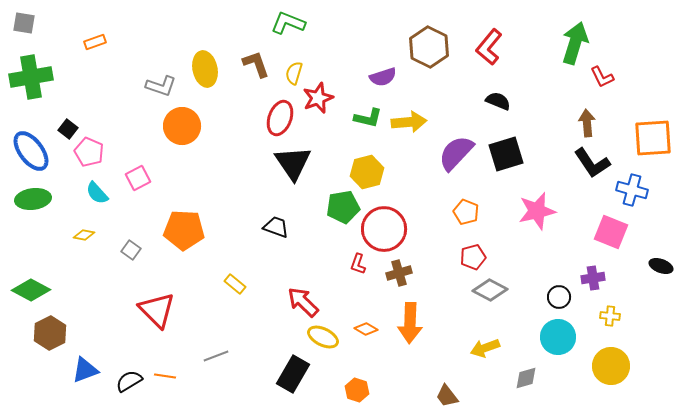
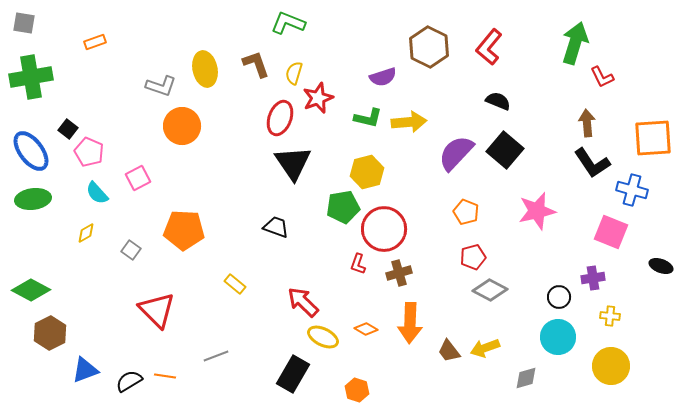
black square at (506, 154): moved 1 px left, 4 px up; rotated 33 degrees counterclockwise
yellow diamond at (84, 235): moved 2 px right, 2 px up; rotated 40 degrees counterclockwise
brown trapezoid at (447, 396): moved 2 px right, 45 px up
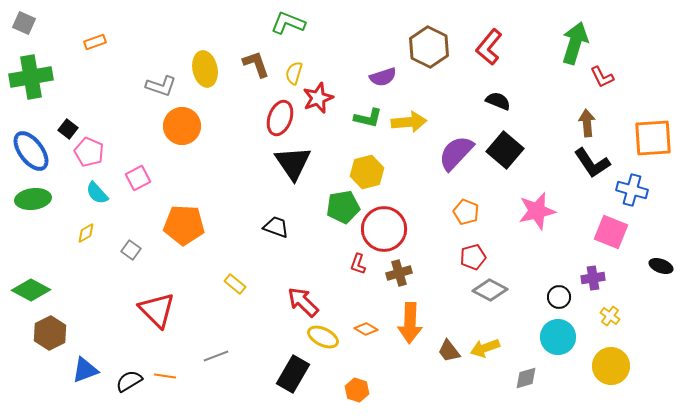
gray square at (24, 23): rotated 15 degrees clockwise
orange pentagon at (184, 230): moved 5 px up
yellow cross at (610, 316): rotated 30 degrees clockwise
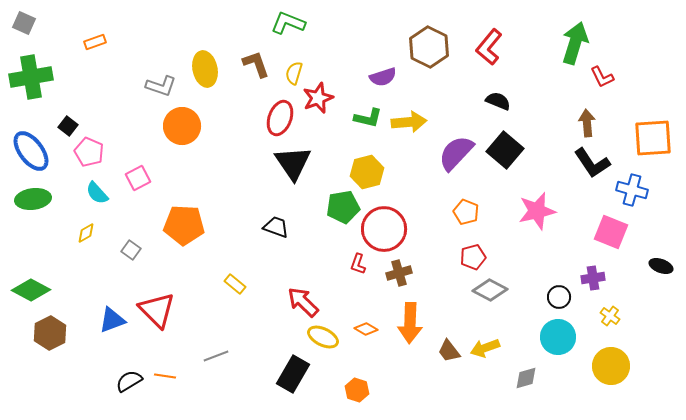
black square at (68, 129): moved 3 px up
blue triangle at (85, 370): moved 27 px right, 50 px up
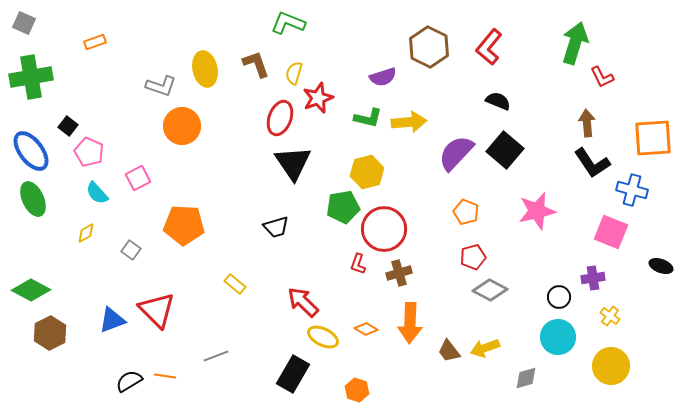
green ellipse at (33, 199): rotated 72 degrees clockwise
black trapezoid at (276, 227): rotated 144 degrees clockwise
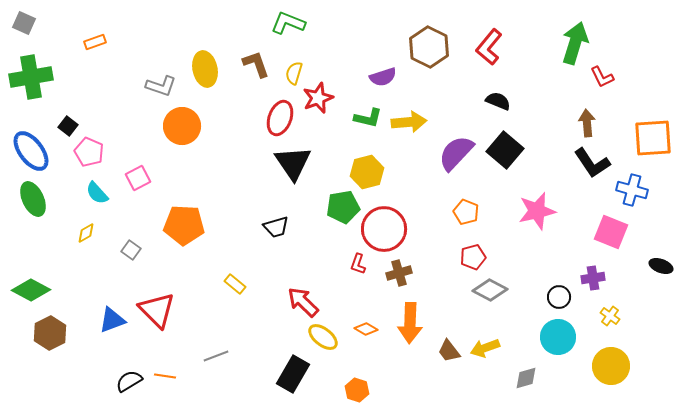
yellow ellipse at (323, 337): rotated 12 degrees clockwise
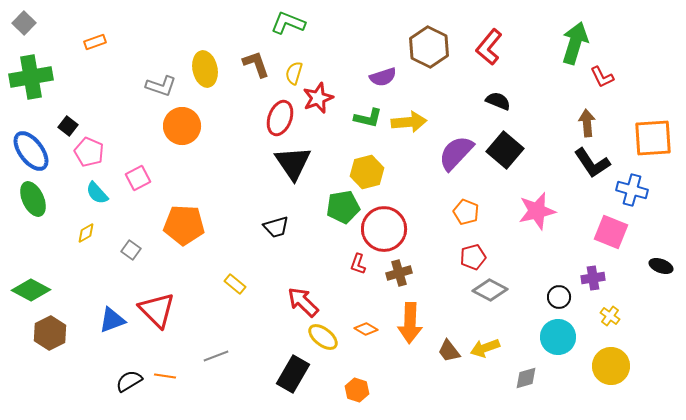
gray square at (24, 23): rotated 20 degrees clockwise
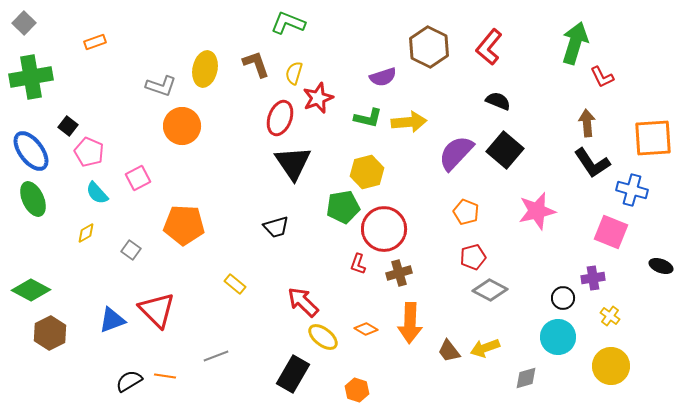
yellow ellipse at (205, 69): rotated 24 degrees clockwise
black circle at (559, 297): moved 4 px right, 1 px down
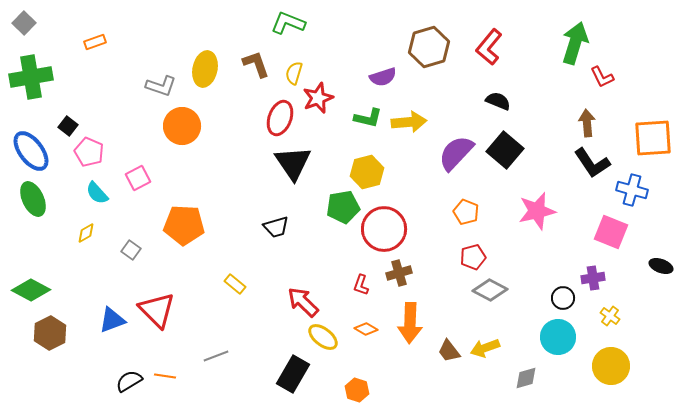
brown hexagon at (429, 47): rotated 18 degrees clockwise
red L-shape at (358, 264): moved 3 px right, 21 px down
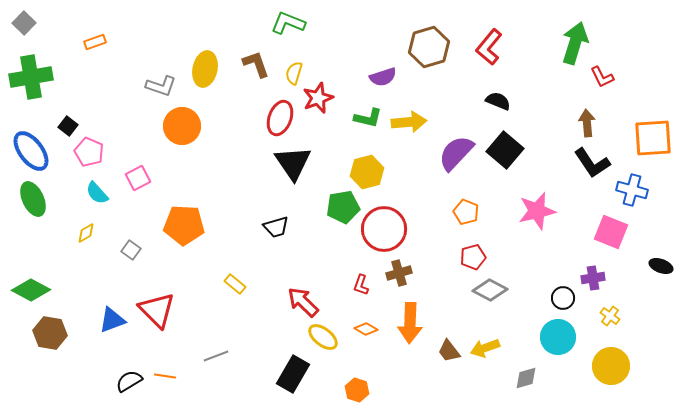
brown hexagon at (50, 333): rotated 24 degrees counterclockwise
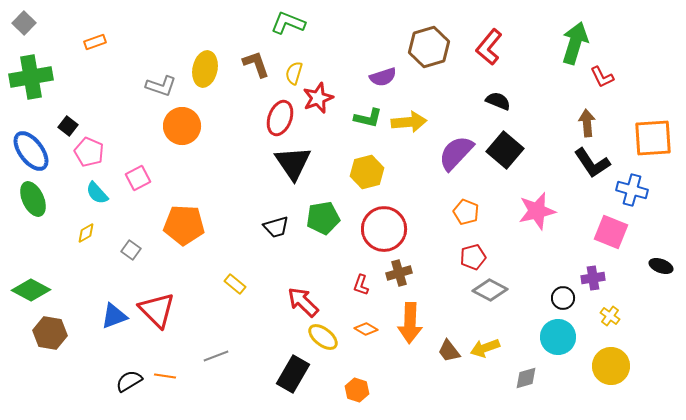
green pentagon at (343, 207): moved 20 px left, 11 px down
blue triangle at (112, 320): moved 2 px right, 4 px up
